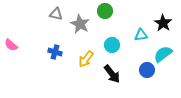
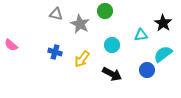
yellow arrow: moved 4 px left
black arrow: rotated 24 degrees counterclockwise
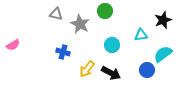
black star: moved 3 px up; rotated 18 degrees clockwise
pink semicircle: moved 2 px right; rotated 72 degrees counterclockwise
blue cross: moved 8 px right
yellow arrow: moved 5 px right, 10 px down
black arrow: moved 1 px left, 1 px up
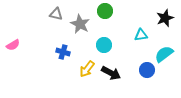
black star: moved 2 px right, 2 px up
cyan circle: moved 8 px left
cyan semicircle: moved 1 px right
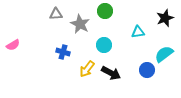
gray triangle: rotated 16 degrees counterclockwise
cyan triangle: moved 3 px left, 3 px up
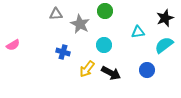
cyan semicircle: moved 9 px up
